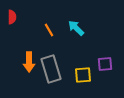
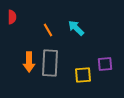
orange line: moved 1 px left
gray rectangle: moved 1 px left, 6 px up; rotated 20 degrees clockwise
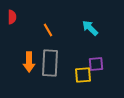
cyan arrow: moved 14 px right
purple square: moved 9 px left
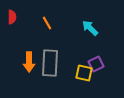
orange line: moved 1 px left, 7 px up
purple square: rotated 21 degrees counterclockwise
yellow square: moved 1 px right, 2 px up; rotated 18 degrees clockwise
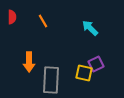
orange line: moved 4 px left, 2 px up
gray rectangle: moved 1 px right, 17 px down
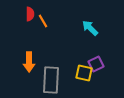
red semicircle: moved 18 px right, 3 px up
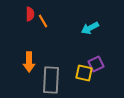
cyan arrow: rotated 72 degrees counterclockwise
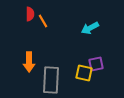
purple square: rotated 14 degrees clockwise
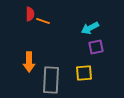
orange line: rotated 40 degrees counterclockwise
purple square: moved 17 px up
yellow square: rotated 18 degrees counterclockwise
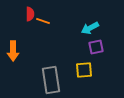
orange arrow: moved 16 px left, 11 px up
yellow square: moved 3 px up
gray rectangle: rotated 12 degrees counterclockwise
